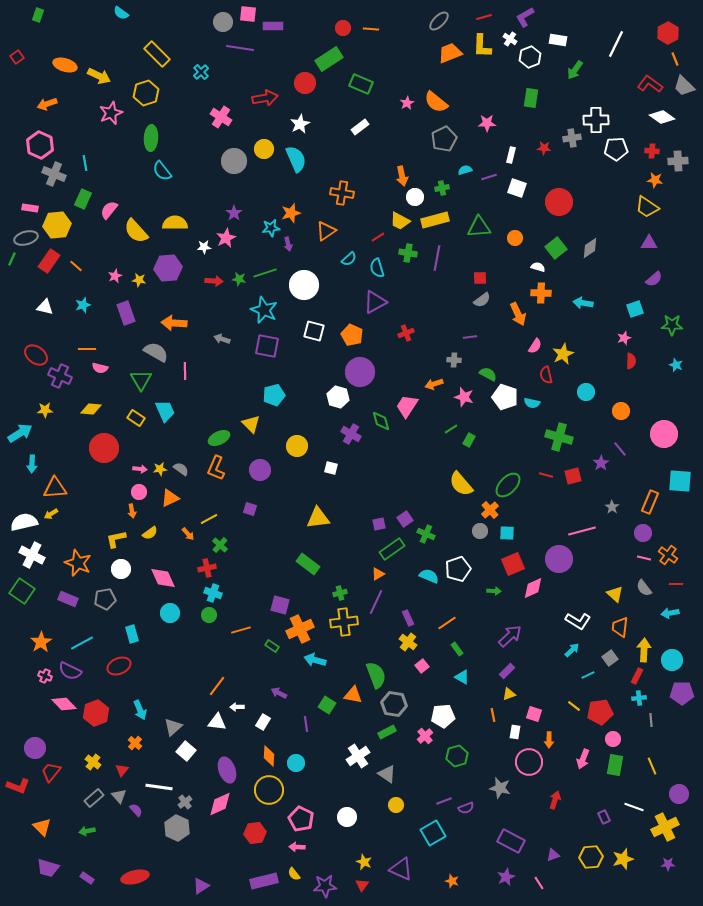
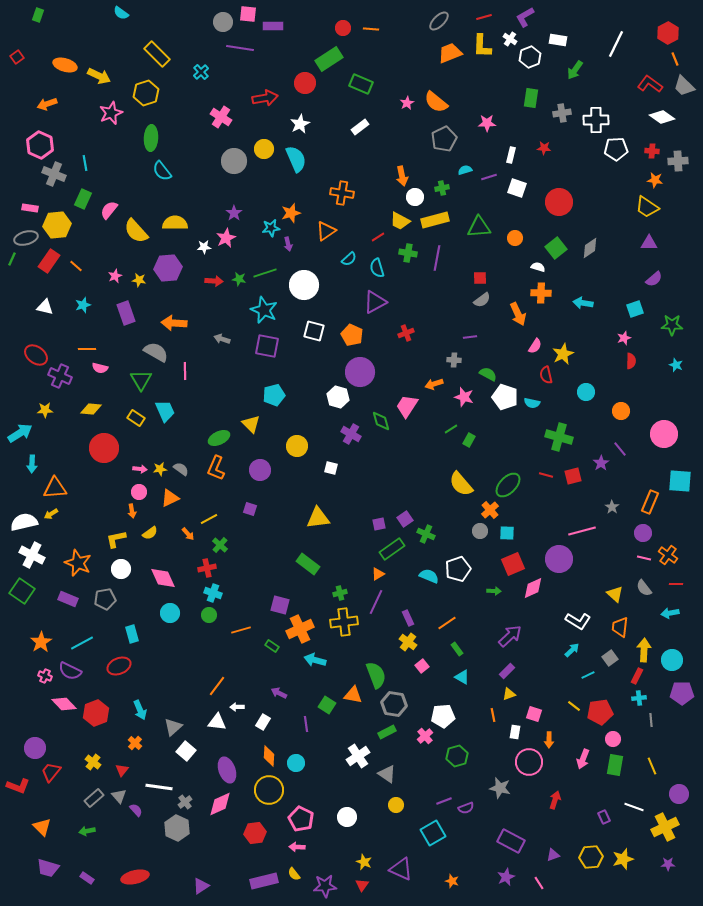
gray cross at (572, 138): moved 10 px left, 25 px up
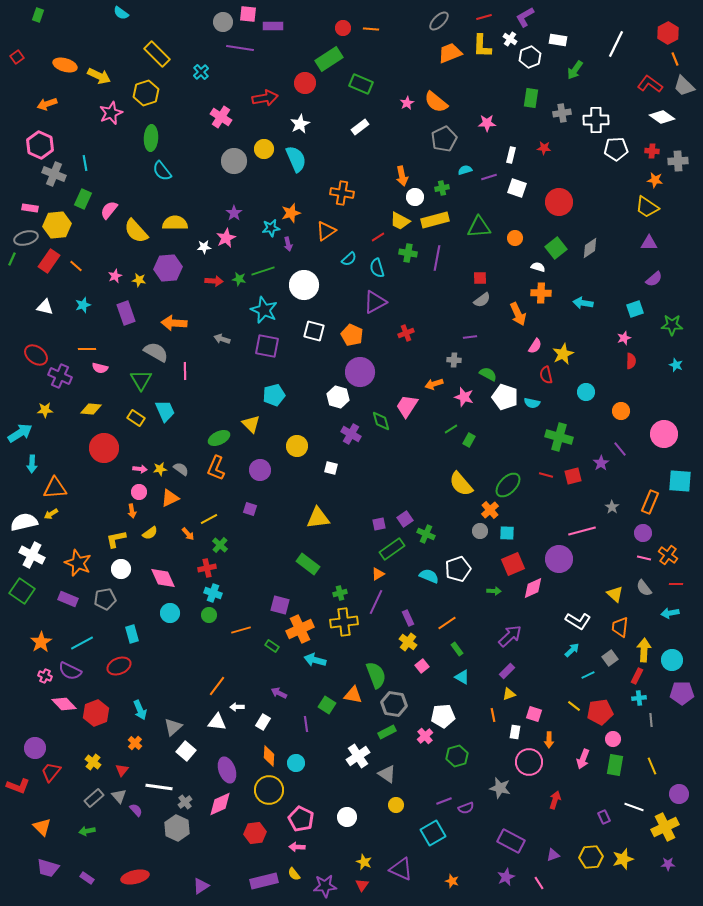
green line at (265, 273): moved 2 px left, 2 px up
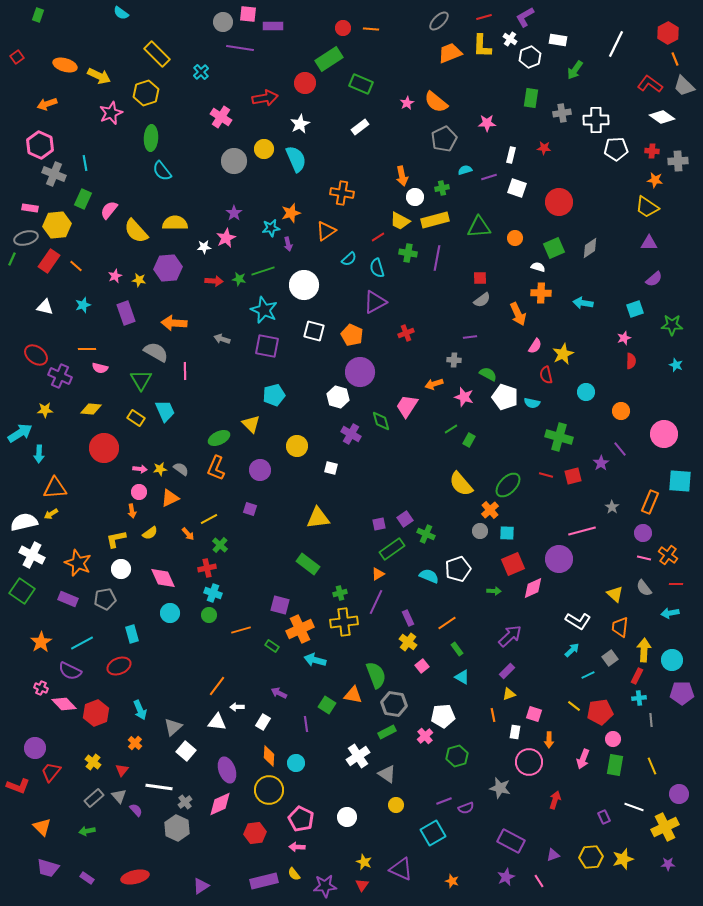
green square at (556, 248): moved 2 px left; rotated 15 degrees clockwise
cyan arrow at (32, 464): moved 7 px right, 10 px up
pink cross at (45, 676): moved 4 px left, 12 px down
pink line at (539, 883): moved 2 px up
